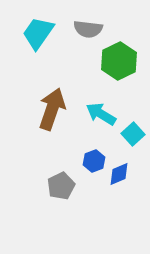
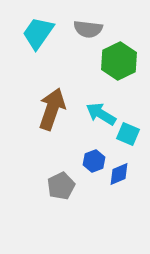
cyan square: moved 5 px left; rotated 25 degrees counterclockwise
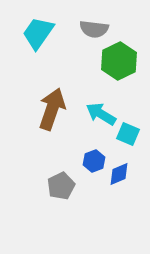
gray semicircle: moved 6 px right
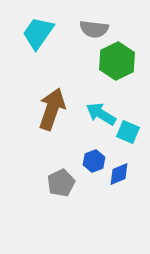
green hexagon: moved 2 px left
cyan square: moved 2 px up
gray pentagon: moved 3 px up
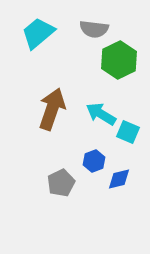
cyan trapezoid: rotated 15 degrees clockwise
green hexagon: moved 2 px right, 1 px up
blue diamond: moved 5 px down; rotated 10 degrees clockwise
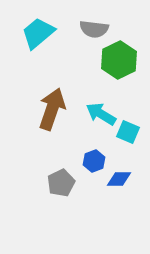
blue diamond: rotated 15 degrees clockwise
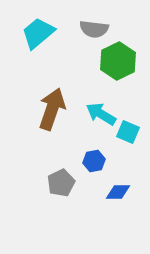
green hexagon: moved 1 px left, 1 px down
blue hexagon: rotated 10 degrees clockwise
blue diamond: moved 1 px left, 13 px down
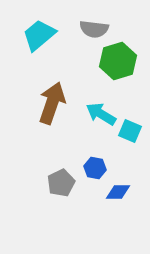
cyan trapezoid: moved 1 px right, 2 px down
green hexagon: rotated 9 degrees clockwise
brown arrow: moved 6 px up
cyan square: moved 2 px right, 1 px up
blue hexagon: moved 1 px right, 7 px down; rotated 20 degrees clockwise
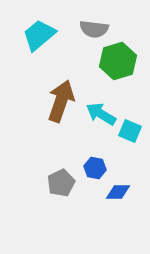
brown arrow: moved 9 px right, 2 px up
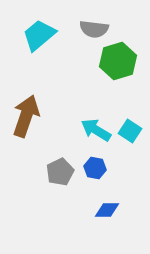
brown arrow: moved 35 px left, 15 px down
cyan arrow: moved 5 px left, 16 px down
cyan square: rotated 10 degrees clockwise
gray pentagon: moved 1 px left, 11 px up
blue diamond: moved 11 px left, 18 px down
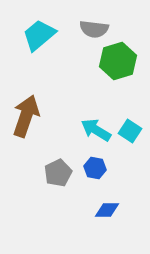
gray pentagon: moved 2 px left, 1 px down
